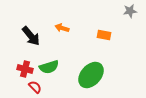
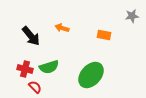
gray star: moved 2 px right, 5 px down
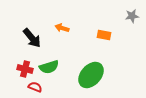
black arrow: moved 1 px right, 2 px down
red semicircle: rotated 24 degrees counterclockwise
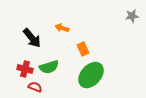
orange rectangle: moved 21 px left, 14 px down; rotated 56 degrees clockwise
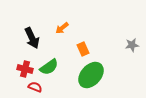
gray star: moved 29 px down
orange arrow: rotated 56 degrees counterclockwise
black arrow: rotated 15 degrees clockwise
green semicircle: rotated 18 degrees counterclockwise
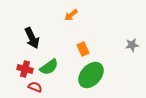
orange arrow: moved 9 px right, 13 px up
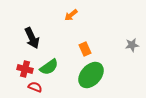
orange rectangle: moved 2 px right
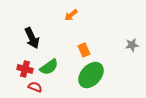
orange rectangle: moved 1 px left, 1 px down
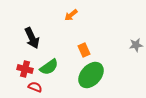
gray star: moved 4 px right
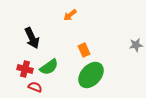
orange arrow: moved 1 px left
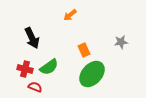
gray star: moved 15 px left, 3 px up
green ellipse: moved 1 px right, 1 px up
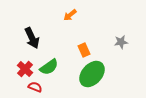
red cross: rotated 28 degrees clockwise
